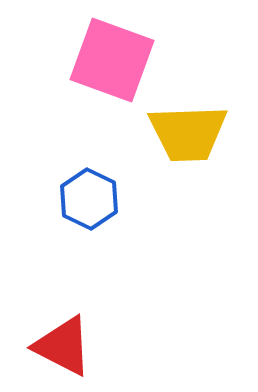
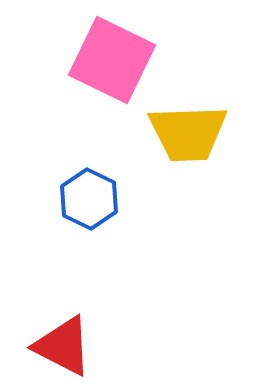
pink square: rotated 6 degrees clockwise
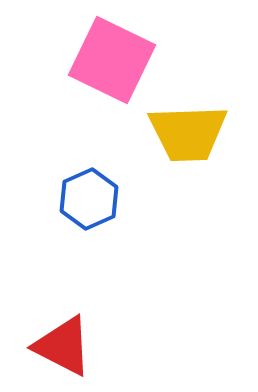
blue hexagon: rotated 10 degrees clockwise
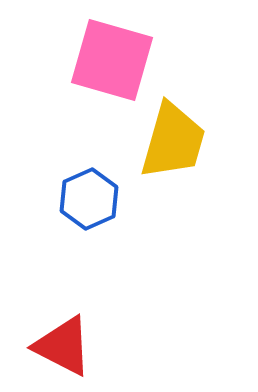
pink square: rotated 10 degrees counterclockwise
yellow trapezoid: moved 15 px left, 8 px down; rotated 72 degrees counterclockwise
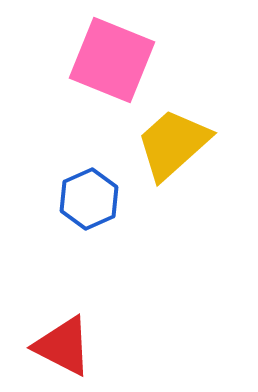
pink square: rotated 6 degrees clockwise
yellow trapezoid: moved 3 px down; rotated 148 degrees counterclockwise
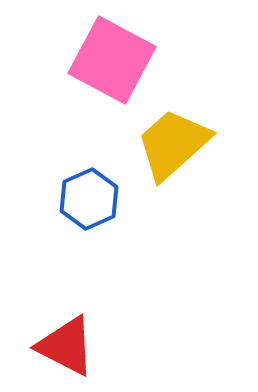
pink square: rotated 6 degrees clockwise
red triangle: moved 3 px right
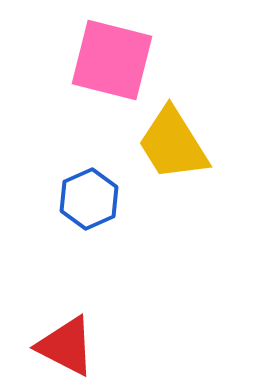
pink square: rotated 14 degrees counterclockwise
yellow trapezoid: rotated 80 degrees counterclockwise
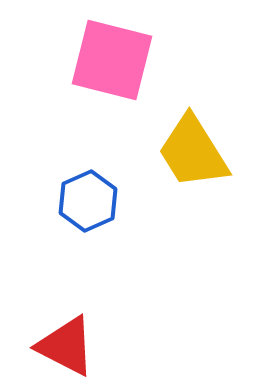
yellow trapezoid: moved 20 px right, 8 px down
blue hexagon: moved 1 px left, 2 px down
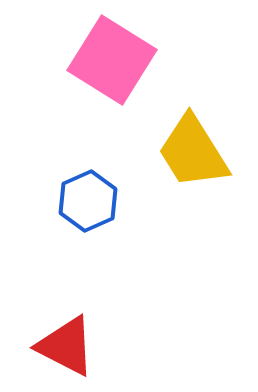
pink square: rotated 18 degrees clockwise
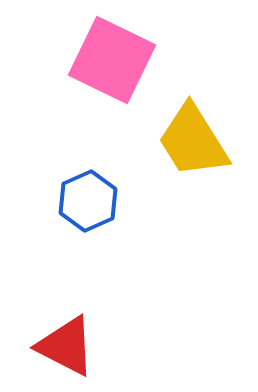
pink square: rotated 6 degrees counterclockwise
yellow trapezoid: moved 11 px up
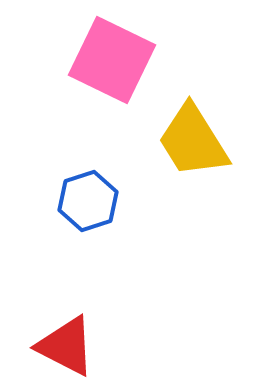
blue hexagon: rotated 6 degrees clockwise
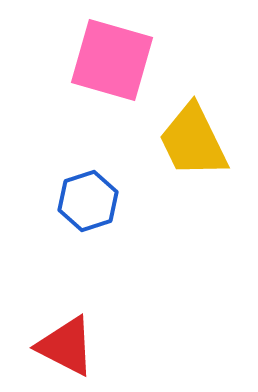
pink square: rotated 10 degrees counterclockwise
yellow trapezoid: rotated 6 degrees clockwise
